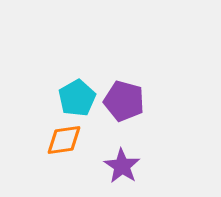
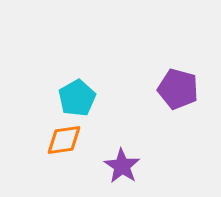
purple pentagon: moved 54 px right, 12 px up
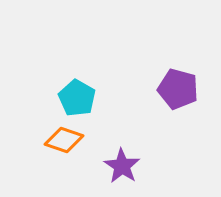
cyan pentagon: rotated 12 degrees counterclockwise
orange diamond: rotated 27 degrees clockwise
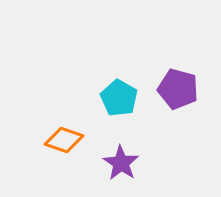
cyan pentagon: moved 42 px right
purple star: moved 1 px left, 3 px up
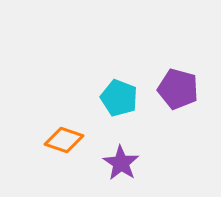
cyan pentagon: rotated 9 degrees counterclockwise
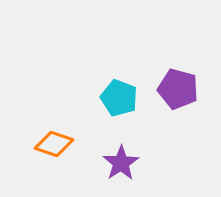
orange diamond: moved 10 px left, 4 px down
purple star: rotated 6 degrees clockwise
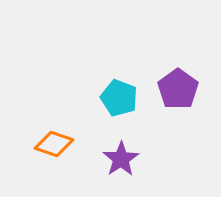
purple pentagon: rotated 21 degrees clockwise
purple star: moved 4 px up
